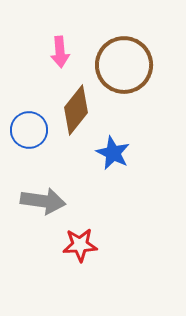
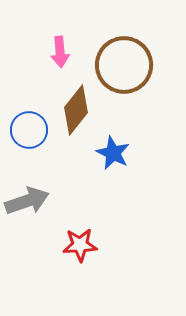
gray arrow: moved 16 px left; rotated 27 degrees counterclockwise
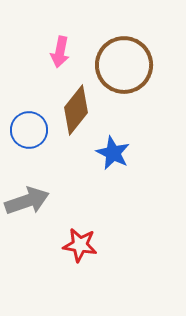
pink arrow: rotated 16 degrees clockwise
red star: rotated 12 degrees clockwise
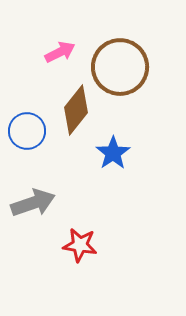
pink arrow: rotated 128 degrees counterclockwise
brown circle: moved 4 px left, 2 px down
blue circle: moved 2 px left, 1 px down
blue star: rotated 12 degrees clockwise
gray arrow: moved 6 px right, 2 px down
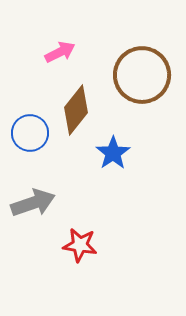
brown circle: moved 22 px right, 8 px down
blue circle: moved 3 px right, 2 px down
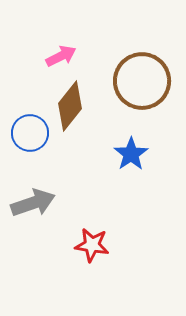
pink arrow: moved 1 px right, 4 px down
brown circle: moved 6 px down
brown diamond: moved 6 px left, 4 px up
blue star: moved 18 px right, 1 px down
red star: moved 12 px right
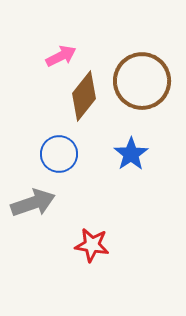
brown diamond: moved 14 px right, 10 px up
blue circle: moved 29 px right, 21 px down
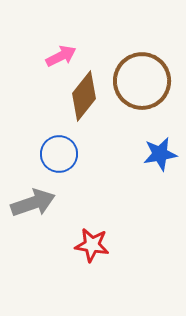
blue star: moved 29 px right; rotated 24 degrees clockwise
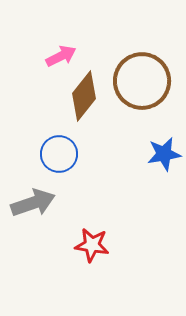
blue star: moved 4 px right
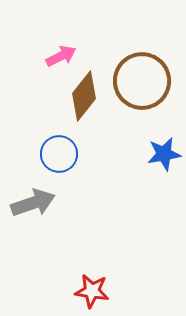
red star: moved 46 px down
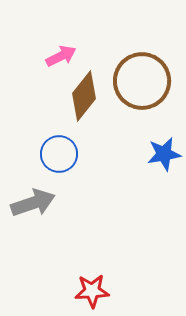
red star: rotated 12 degrees counterclockwise
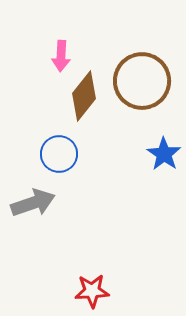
pink arrow: rotated 120 degrees clockwise
blue star: rotated 28 degrees counterclockwise
